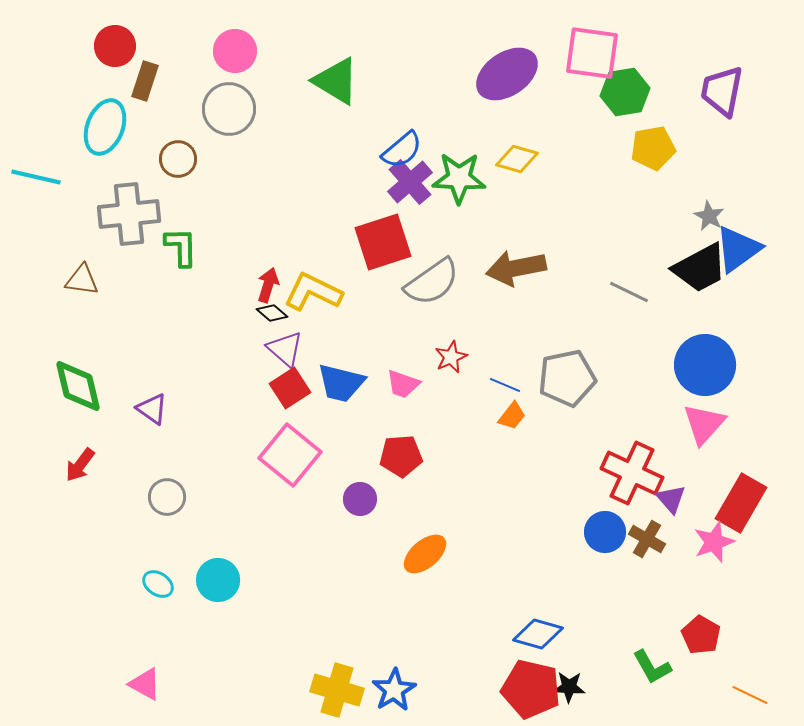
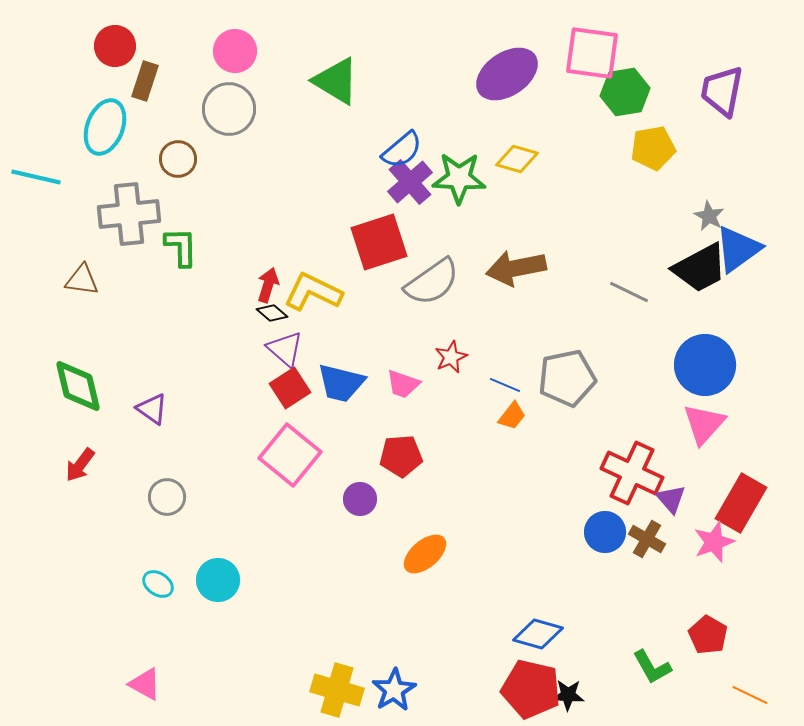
red square at (383, 242): moved 4 px left
red pentagon at (701, 635): moved 7 px right
black star at (569, 687): moved 1 px left, 8 px down
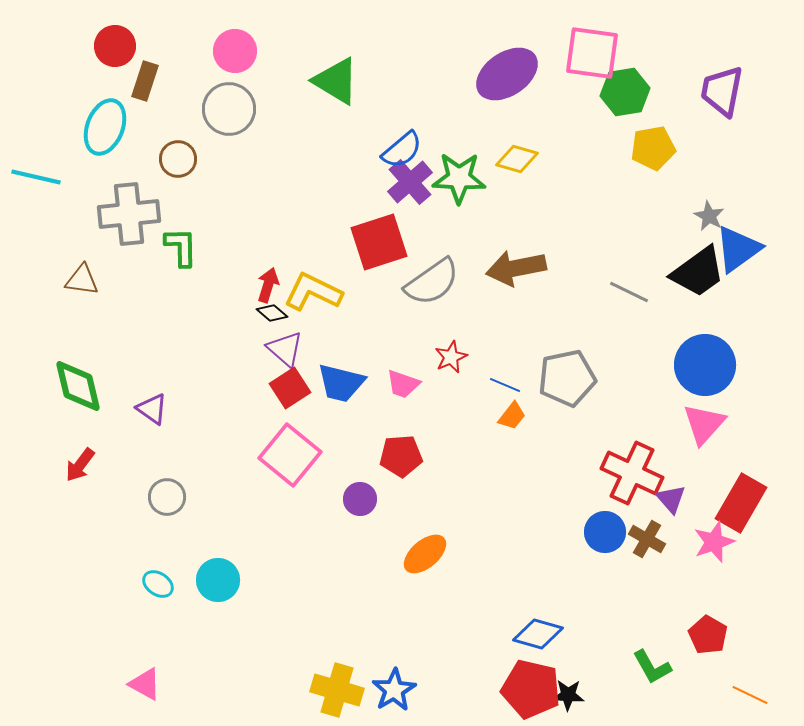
black trapezoid at (700, 268): moved 2 px left, 4 px down; rotated 8 degrees counterclockwise
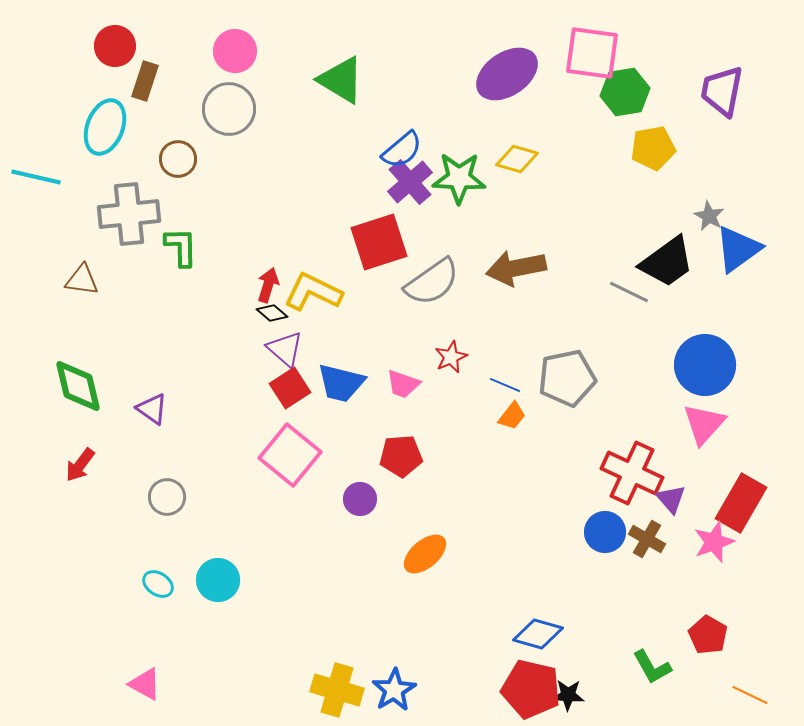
green triangle at (336, 81): moved 5 px right, 1 px up
black trapezoid at (698, 272): moved 31 px left, 10 px up
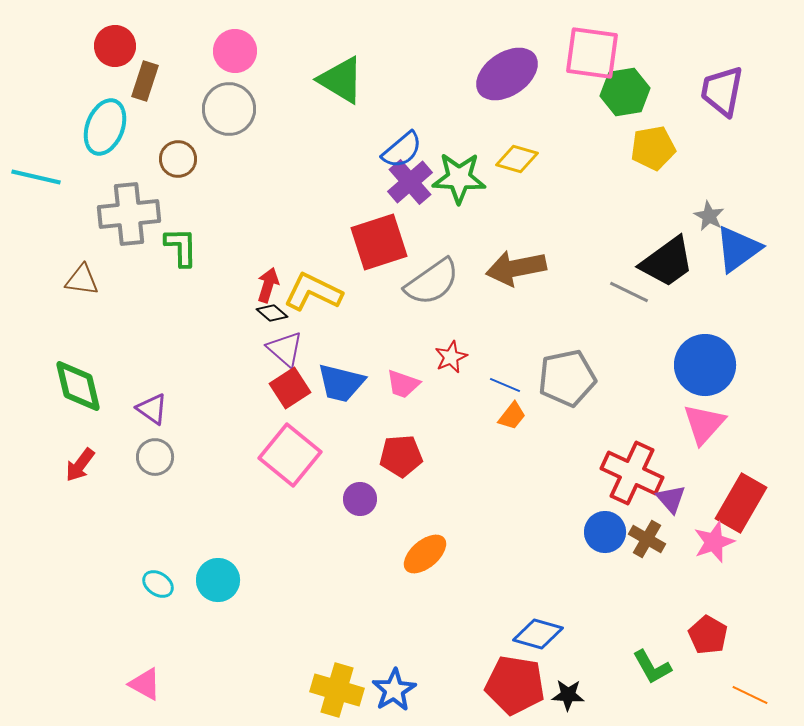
gray circle at (167, 497): moved 12 px left, 40 px up
red pentagon at (531, 689): moved 16 px left, 4 px up; rotated 4 degrees counterclockwise
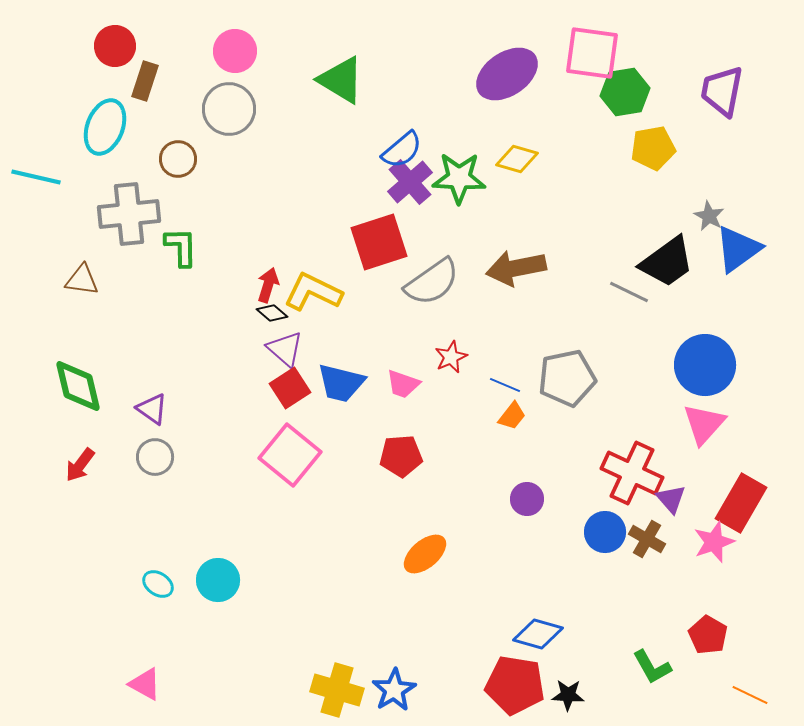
purple circle at (360, 499): moved 167 px right
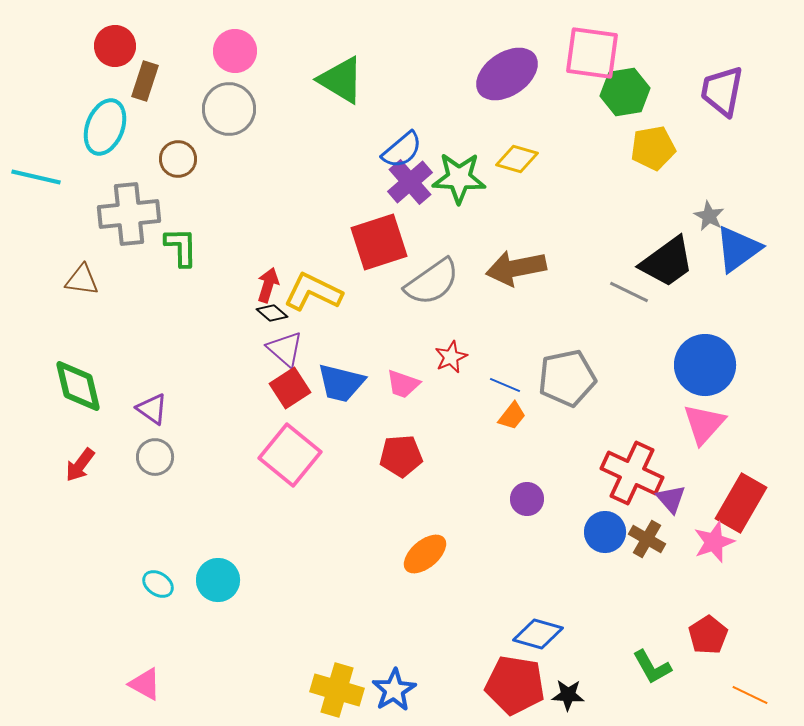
red pentagon at (708, 635): rotated 9 degrees clockwise
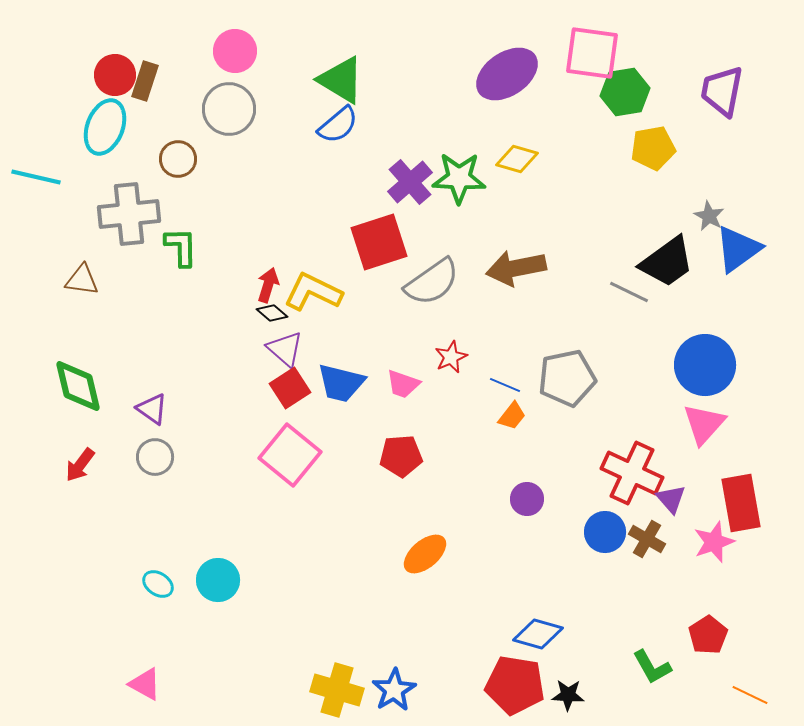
red circle at (115, 46): moved 29 px down
blue semicircle at (402, 150): moved 64 px left, 25 px up
red rectangle at (741, 503): rotated 40 degrees counterclockwise
